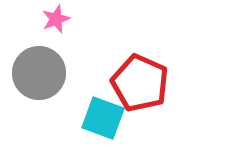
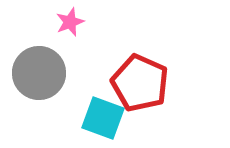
pink star: moved 14 px right, 3 px down
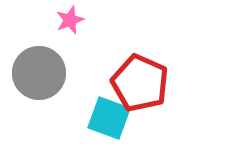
pink star: moved 2 px up
cyan square: moved 6 px right
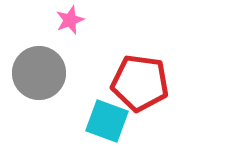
red pentagon: rotated 16 degrees counterclockwise
cyan square: moved 2 px left, 3 px down
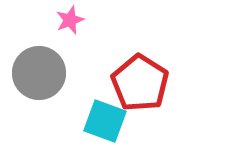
red pentagon: rotated 24 degrees clockwise
cyan square: moved 2 px left
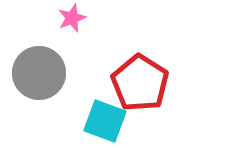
pink star: moved 2 px right, 2 px up
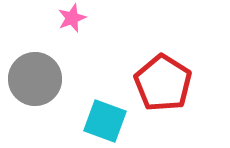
gray circle: moved 4 px left, 6 px down
red pentagon: moved 23 px right
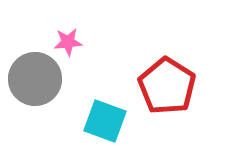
pink star: moved 4 px left, 24 px down; rotated 16 degrees clockwise
red pentagon: moved 4 px right, 3 px down
